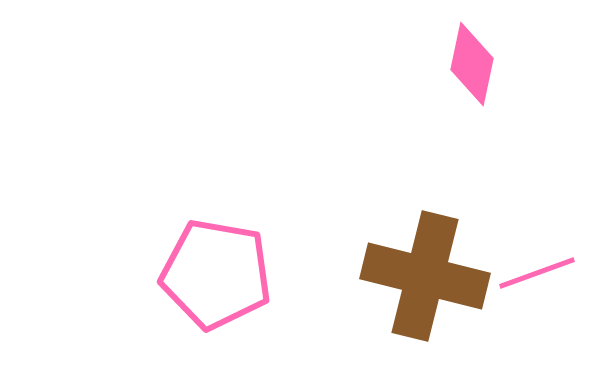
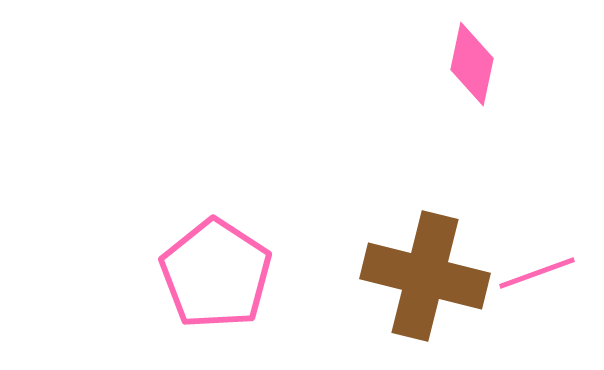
pink pentagon: rotated 23 degrees clockwise
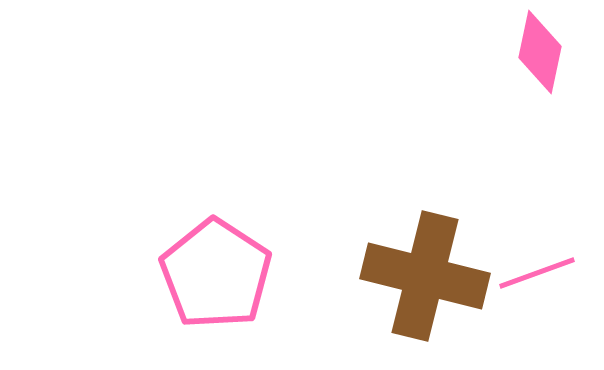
pink diamond: moved 68 px right, 12 px up
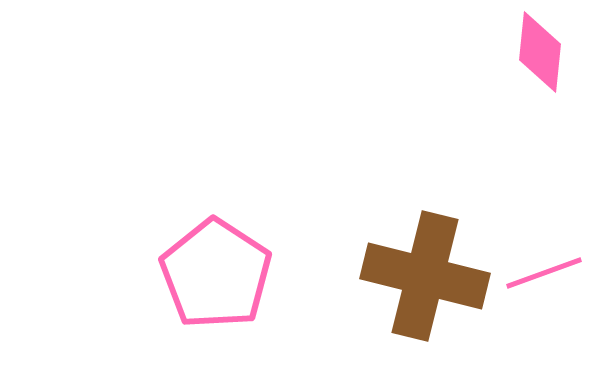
pink diamond: rotated 6 degrees counterclockwise
pink line: moved 7 px right
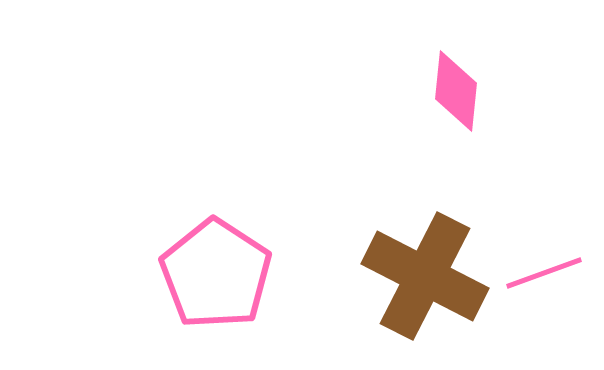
pink diamond: moved 84 px left, 39 px down
brown cross: rotated 13 degrees clockwise
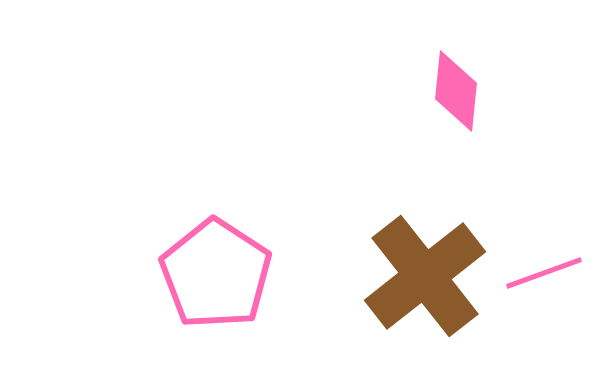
brown cross: rotated 25 degrees clockwise
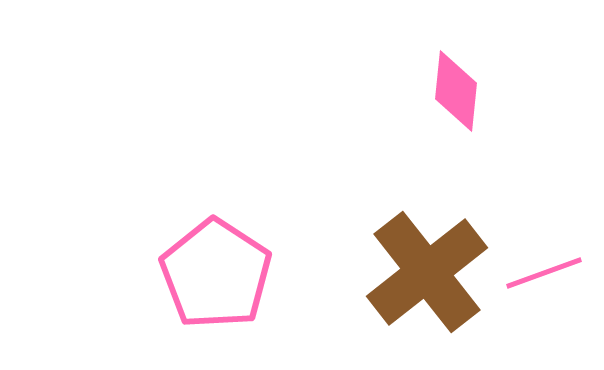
brown cross: moved 2 px right, 4 px up
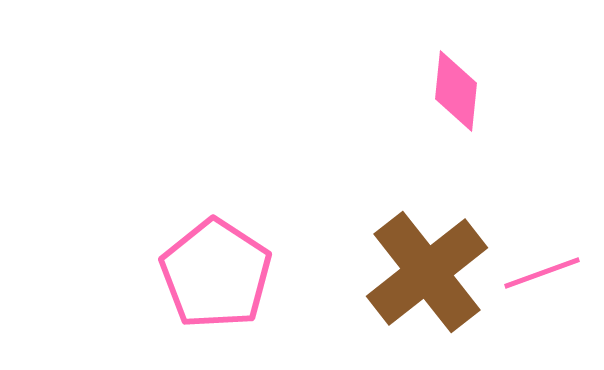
pink line: moved 2 px left
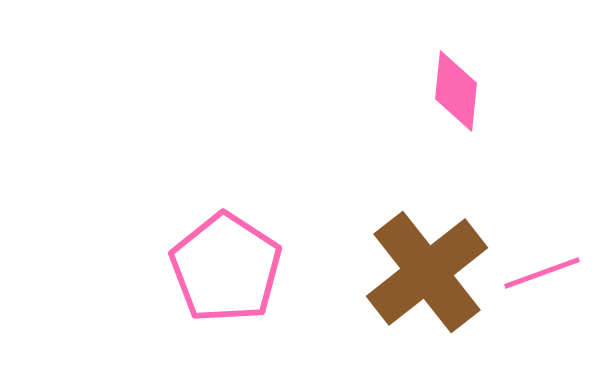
pink pentagon: moved 10 px right, 6 px up
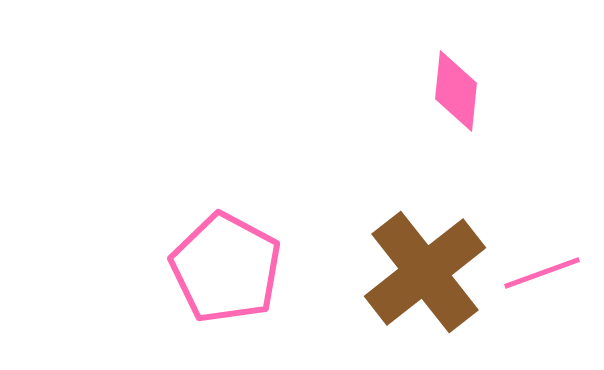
pink pentagon: rotated 5 degrees counterclockwise
brown cross: moved 2 px left
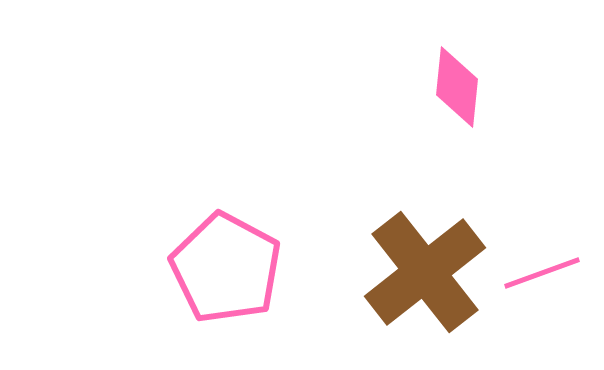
pink diamond: moved 1 px right, 4 px up
